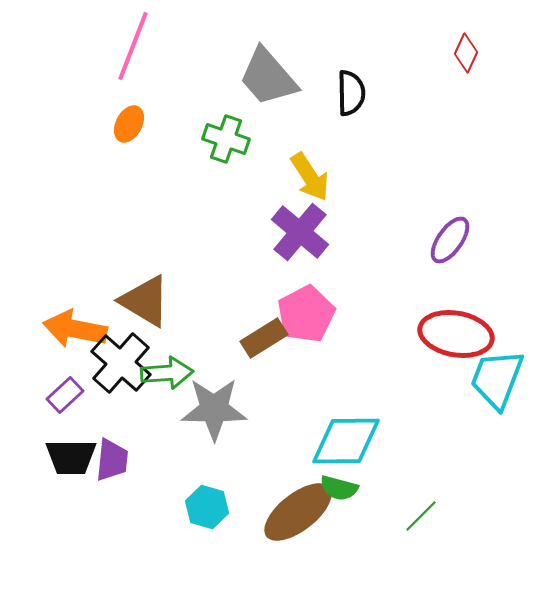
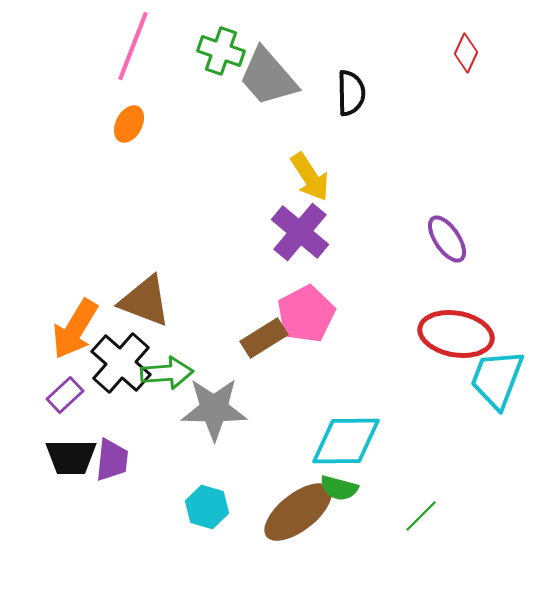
green cross: moved 5 px left, 88 px up
purple ellipse: moved 3 px left, 1 px up; rotated 69 degrees counterclockwise
brown triangle: rotated 10 degrees counterclockwise
orange arrow: rotated 70 degrees counterclockwise
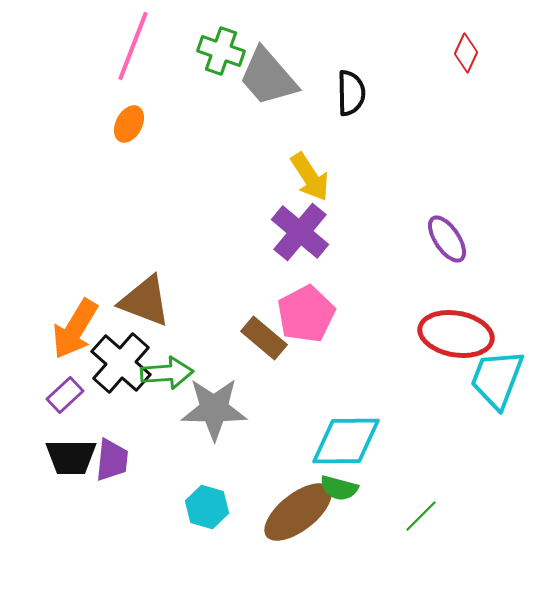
brown rectangle: rotated 72 degrees clockwise
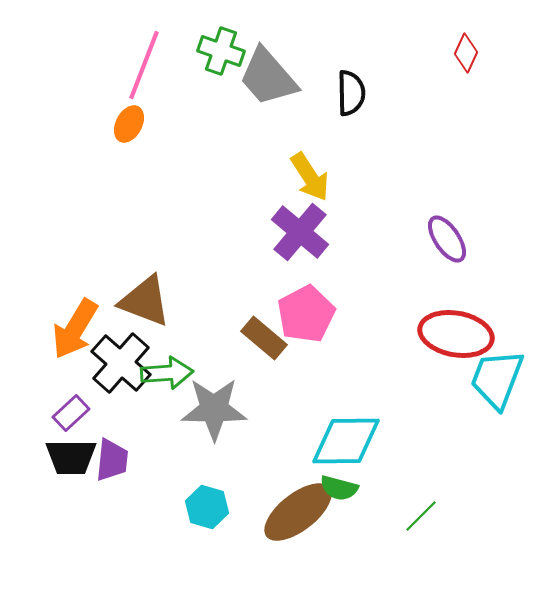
pink line: moved 11 px right, 19 px down
purple rectangle: moved 6 px right, 18 px down
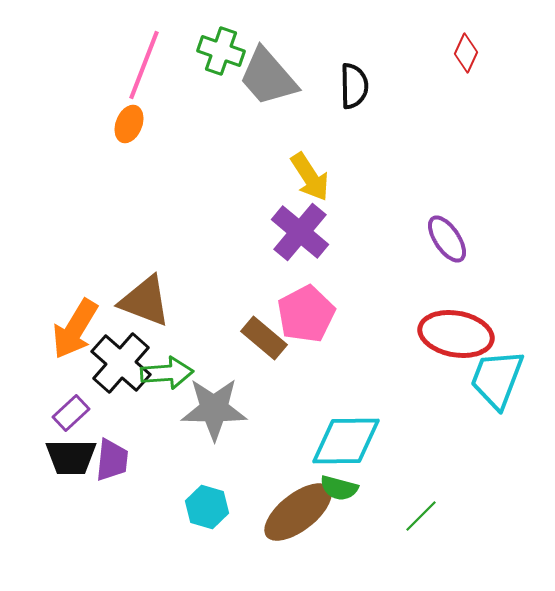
black semicircle: moved 3 px right, 7 px up
orange ellipse: rotated 6 degrees counterclockwise
